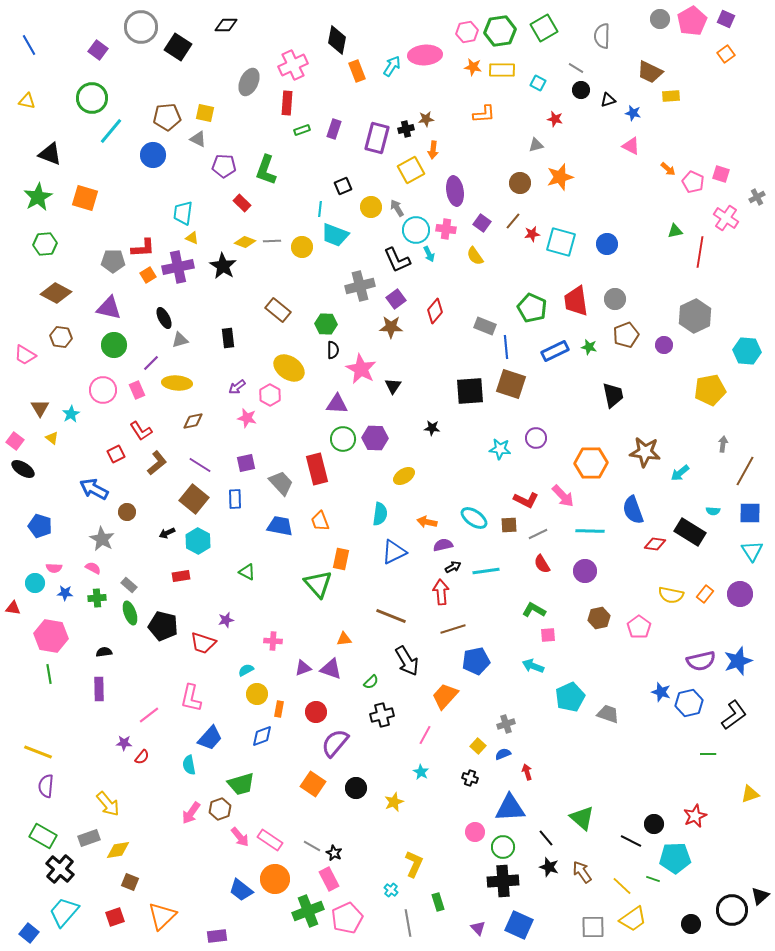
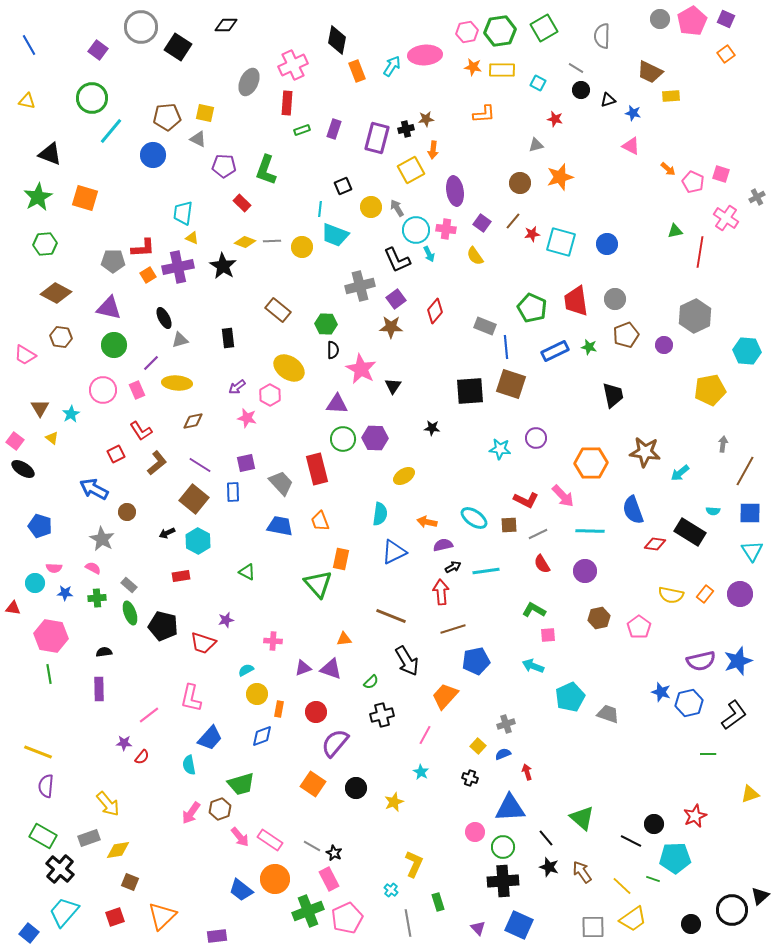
blue rectangle at (235, 499): moved 2 px left, 7 px up
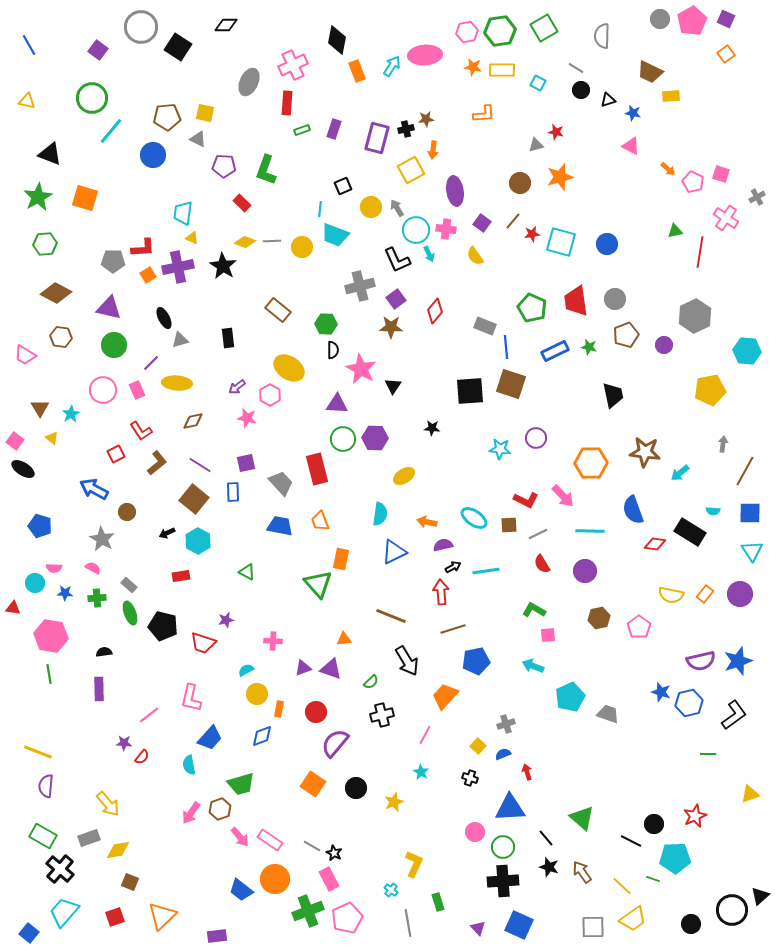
red star at (555, 119): moved 1 px right, 13 px down
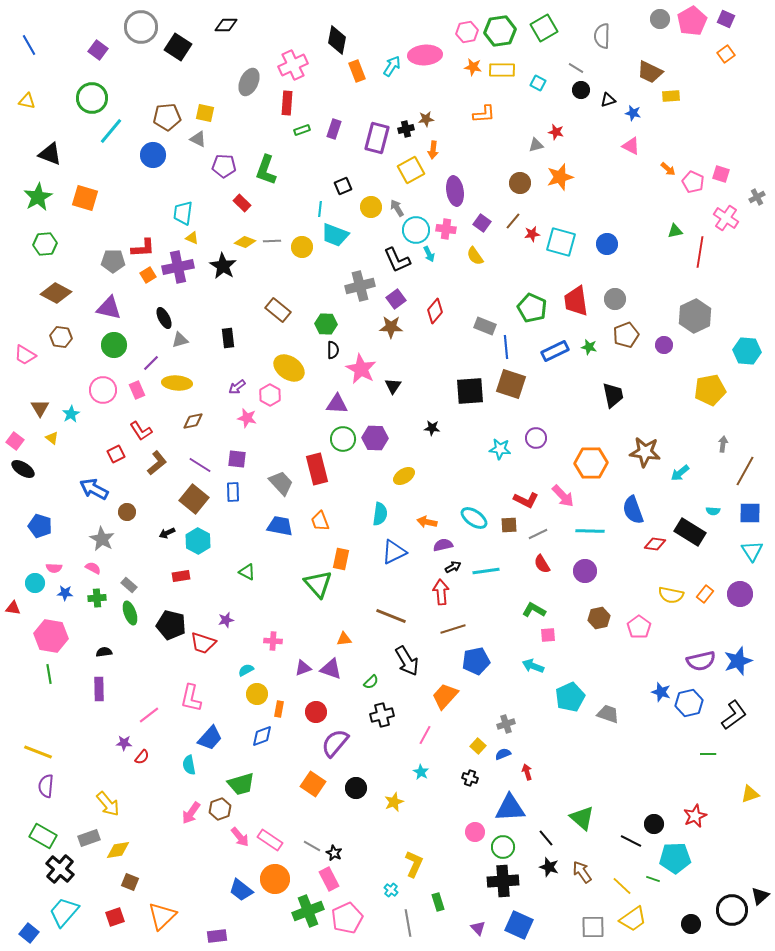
purple square at (246, 463): moved 9 px left, 4 px up; rotated 18 degrees clockwise
black pentagon at (163, 626): moved 8 px right, 1 px up
